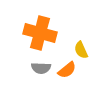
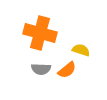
yellow semicircle: rotated 132 degrees clockwise
gray semicircle: moved 1 px down
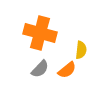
yellow semicircle: rotated 78 degrees clockwise
gray semicircle: moved 1 px left; rotated 48 degrees counterclockwise
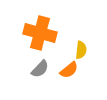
orange semicircle: moved 2 px right
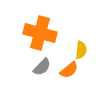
gray semicircle: moved 2 px right, 2 px up
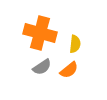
yellow semicircle: moved 6 px left, 6 px up
gray semicircle: rotated 12 degrees clockwise
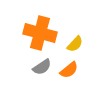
yellow semicircle: rotated 36 degrees clockwise
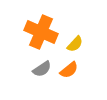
orange cross: moved 1 px right, 1 px up; rotated 8 degrees clockwise
gray semicircle: moved 2 px down
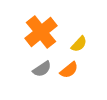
orange cross: rotated 28 degrees clockwise
yellow semicircle: moved 4 px right
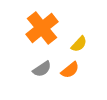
orange cross: moved 1 px right, 4 px up
orange semicircle: moved 1 px right
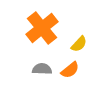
gray semicircle: rotated 144 degrees counterclockwise
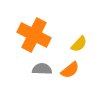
orange cross: moved 8 px left, 7 px down; rotated 24 degrees counterclockwise
